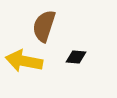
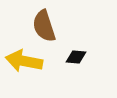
brown semicircle: rotated 36 degrees counterclockwise
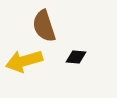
yellow arrow: rotated 27 degrees counterclockwise
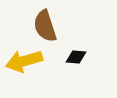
brown semicircle: moved 1 px right
